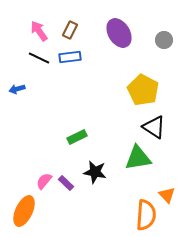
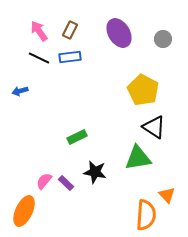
gray circle: moved 1 px left, 1 px up
blue arrow: moved 3 px right, 2 px down
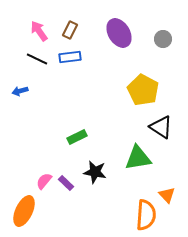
black line: moved 2 px left, 1 px down
black triangle: moved 7 px right
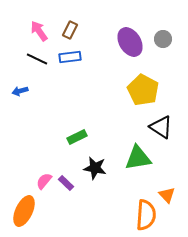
purple ellipse: moved 11 px right, 9 px down
black star: moved 4 px up
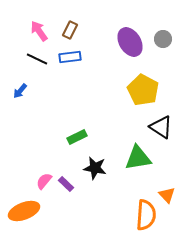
blue arrow: rotated 35 degrees counterclockwise
purple rectangle: moved 1 px down
orange ellipse: rotated 44 degrees clockwise
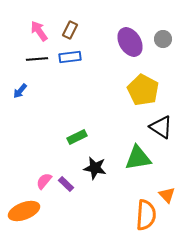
black line: rotated 30 degrees counterclockwise
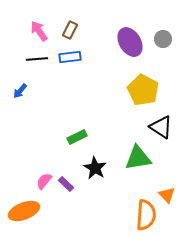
black star: rotated 20 degrees clockwise
